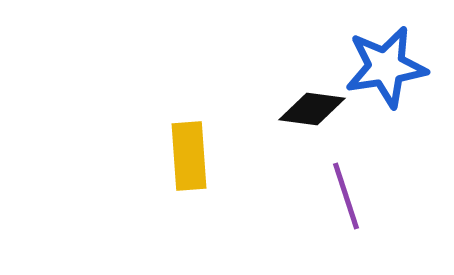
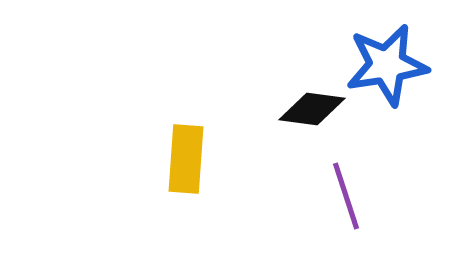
blue star: moved 1 px right, 2 px up
yellow rectangle: moved 3 px left, 3 px down; rotated 8 degrees clockwise
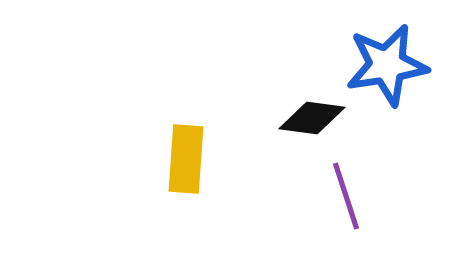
black diamond: moved 9 px down
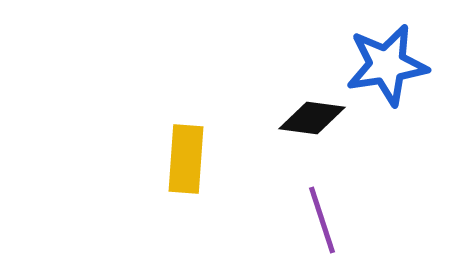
purple line: moved 24 px left, 24 px down
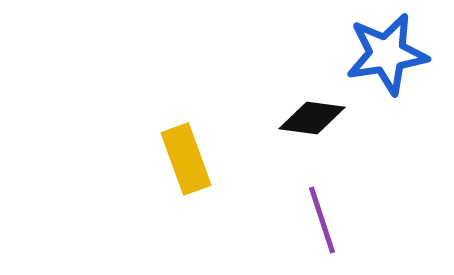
blue star: moved 11 px up
yellow rectangle: rotated 24 degrees counterclockwise
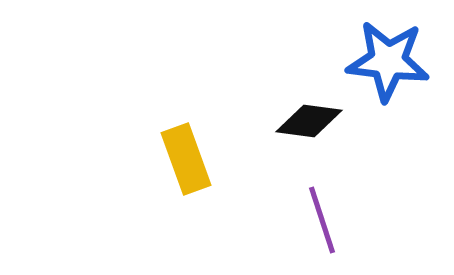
blue star: moved 1 px right, 7 px down; rotated 16 degrees clockwise
black diamond: moved 3 px left, 3 px down
